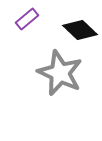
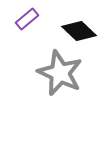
black diamond: moved 1 px left, 1 px down
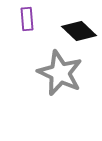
purple rectangle: rotated 55 degrees counterclockwise
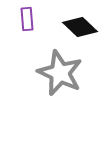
black diamond: moved 1 px right, 4 px up
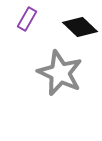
purple rectangle: rotated 35 degrees clockwise
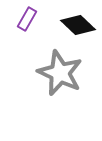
black diamond: moved 2 px left, 2 px up
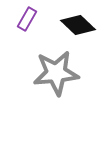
gray star: moved 4 px left; rotated 30 degrees counterclockwise
